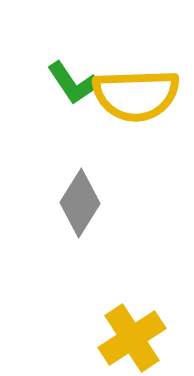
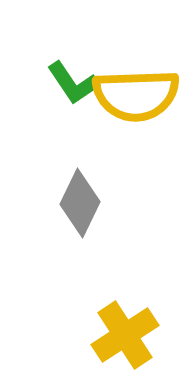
gray diamond: rotated 6 degrees counterclockwise
yellow cross: moved 7 px left, 3 px up
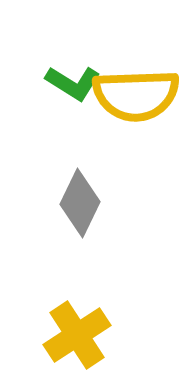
green L-shape: rotated 24 degrees counterclockwise
yellow cross: moved 48 px left
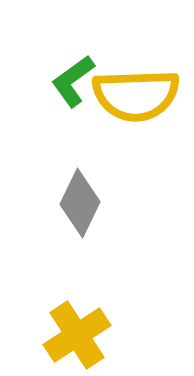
green L-shape: moved 2 px up; rotated 112 degrees clockwise
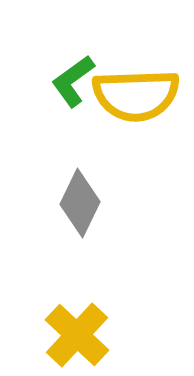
yellow cross: rotated 14 degrees counterclockwise
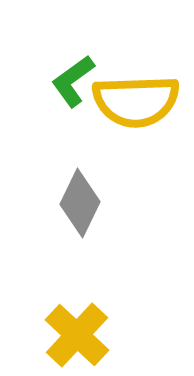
yellow semicircle: moved 6 px down
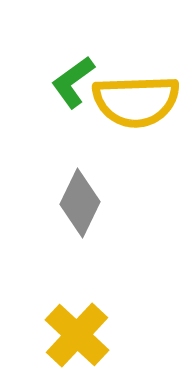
green L-shape: moved 1 px down
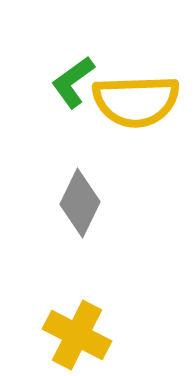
yellow cross: rotated 16 degrees counterclockwise
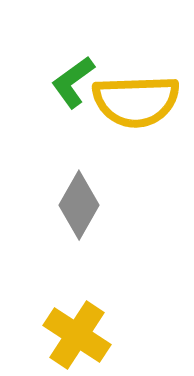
gray diamond: moved 1 px left, 2 px down; rotated 4 degrees clockwise
yellow cross: rotated 6 degrees clockwise
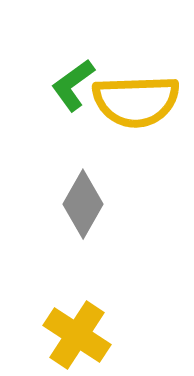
green L-shape: moved 3 px down
gray diamond: moved 4 px right, 1 px up
